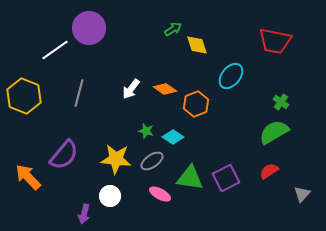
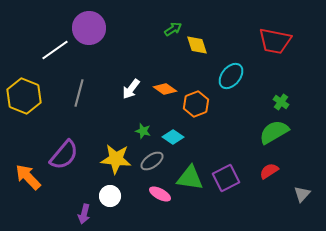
green star: moved 3 px left
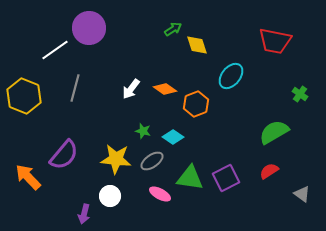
gray line: moved 4 px left, 5 px up
green cross: moved 19 px right, 8 px up
gray triangle: rotated 36 degrees counterclockwise
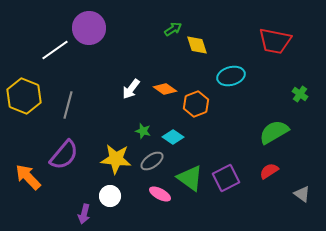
cyan ellipse: rotated 36 degrees clockwise
gray line: moved 7 px left, 17 px down
green triangle: rotated 28 degrees clockwise
